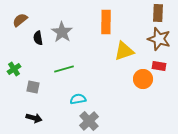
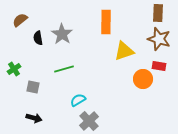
gray star: moved 2 px down
cyan semicircle: moved 1 px down; rotated 21 degrees counterclockwise
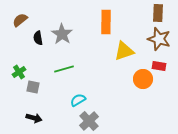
green cross: moved 5 px right, 3 px down
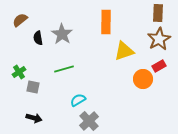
brown star: rotated 25 degrees clockwise
red rectangle: rotated 40 degrees counterclockwise
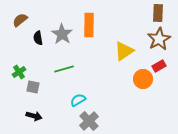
orange rectangle: moved 17 px left, 3 px down
yellow triangle: rotated 15 degrees counterclockwise
black arrow: moved 2 px up
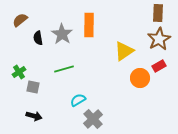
orange circle: moved 3 px left, 1 px up
gray cross: moved 4 px right, 2 px up
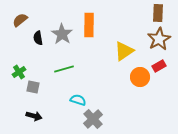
orange circle: moved 1 px up
cyan semicircle: rotated 49 degrees clockwise
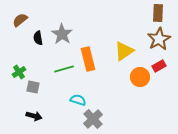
orange rectangle: moved 1 px left, 34 px down; rotated 15 degrees counterclockwise
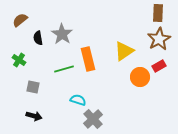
green cross: moved 12 px up; rotated 24 degrees counterclockwise
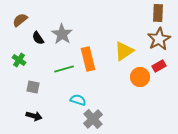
black semicircle: rotated 24 degrees counterclockwise
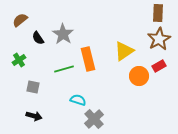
gray star: moved 1 px right
green cross: rotated 24 degrees clockwise
orange circle: moved 1 px left, 1 px up
gray cross: moved 1 px right
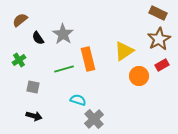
brown rectangle: rotated 66 degrees counterclockwise
red rectangle: moved 3 px right, 1 px up
